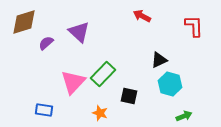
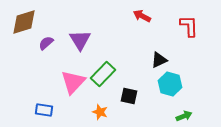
red L-shape: moved 5 px left
purple triangle: moved 1 px right, 8 px down; rotated 15 degrees clockwise
orange star: moved 1 px up
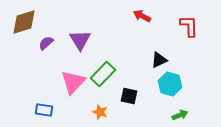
green arrow: moved 4 px left, 1 px up
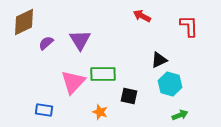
brown diamond: rotated 8 degrees counterclockwise
green rectangle: rotated 45 degrees clockwise
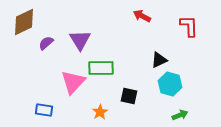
green rectangle: moved 2 px left, 6 px up
orange star: rotated 21 degrees clockwise
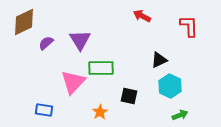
cyan hexagon: moved 2 px down; rotated 10 degrees clockwise
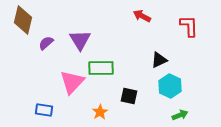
brown diamond: moved 1 px left, 2 px up; rotated 52 degrees counterclockwise
pink triangle: moved 1 px left
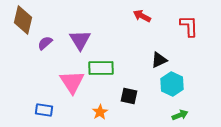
purple semicircle: moved 1 px left
pink triangle: rotated 16 degrees counterclockwise
cyan hexagon: moved 2 px right, 2 px up
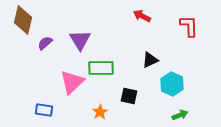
black triangle: moved 9 px left
pink triangle: rotated 20 degrees clockwise
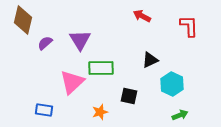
orange star: rotated 14 degrees clockwise
